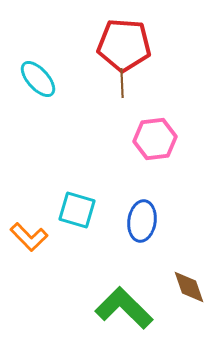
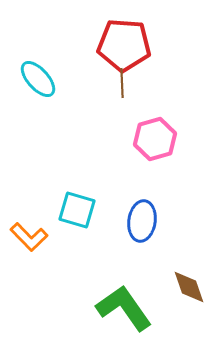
pink hexagon: rotated 9 degrees counterclockwise
green L-shape: rotated 10 degrees clockwise
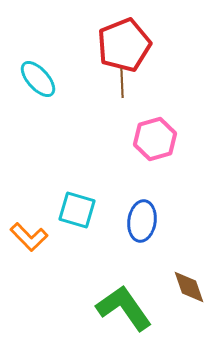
red pentagon: rotated 26 degrees counterclockwise
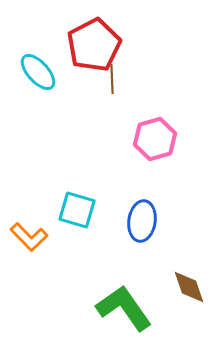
red pentagon: moved 30 px left; rotated 6 degrees counterclockwise
cyan ellipse: moved 7 px up
brown line: moved 10 px left, 4 px up
